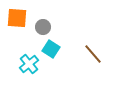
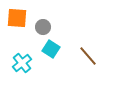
brown line: moved 5 px left, 2 px down
cyan cross: moved 7 px left, 1 px up
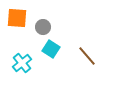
brown line: moved 1 px left
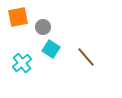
orange square: moved 1 px right, 1 px up; rotated 15 degrees counterclockwise
brown line: moved 1 px left, 1 px down
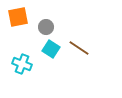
gray circle: moved 3 px right
brown line: moved 7 px left, 9 px up; rotated 15 degrees counterclockwise
cyan cross: moved 1 px down; rotated 30 degrees counterclockwise
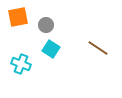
gray circle: moved 2 px up
brown line: moved 19 px right
cyan cross: moved 1 px left
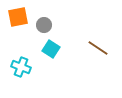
gray circle: moved 2 px left
cyan cross: moved 3 px down
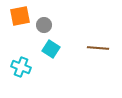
orange square: moved 2 px right, 1 px up
brown line: rotated 30 degrees counterclockwise
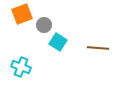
orange square: moved 2 px right, 2 px up; rotated 10 degrees counterclockwise
cyan square: moved 7 px right, 7 px up
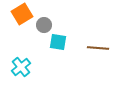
orange square: rotated 10 degrees counterclockwise
cyan square: rotated 24 degrees counterclockwise
cyan cross: rotated 30 degrees clockwise
